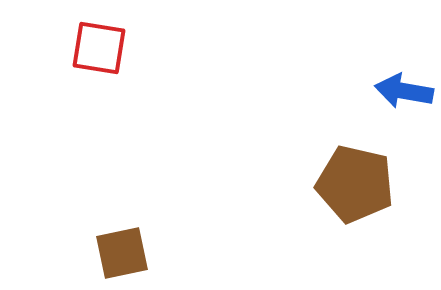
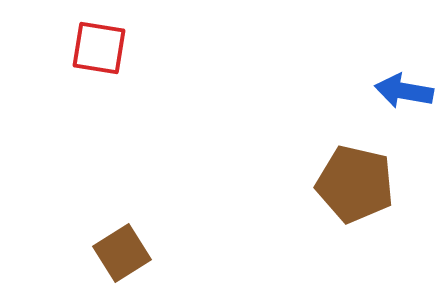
brown square: rotated 20 degrees counterclockwise
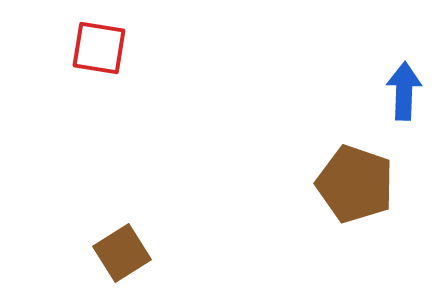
blue arrow: rotated 82 degrees clockwise
brown pentagon: rotated 6 degrees clockwise
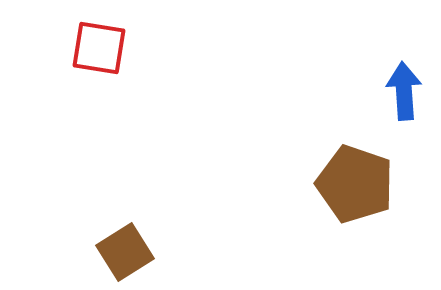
blue arrow: rotated 6 degrees counterclockwise
brown square: moved 3 px right, 1 px up
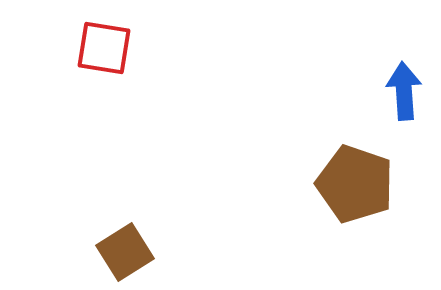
red square: moved 5 px right
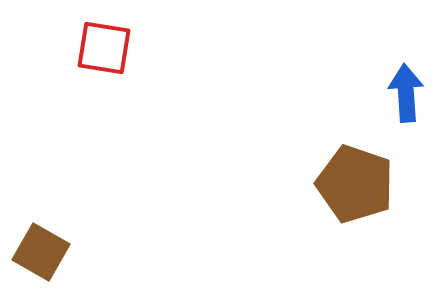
blue arrow: moved 2 px right, 2 px down
brown square: moved 84 px left; rotated 28 degrees counterclockwise
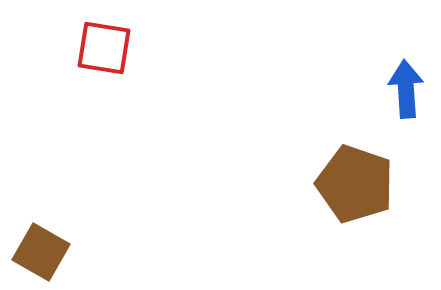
blue arrow: moved 4 px up
